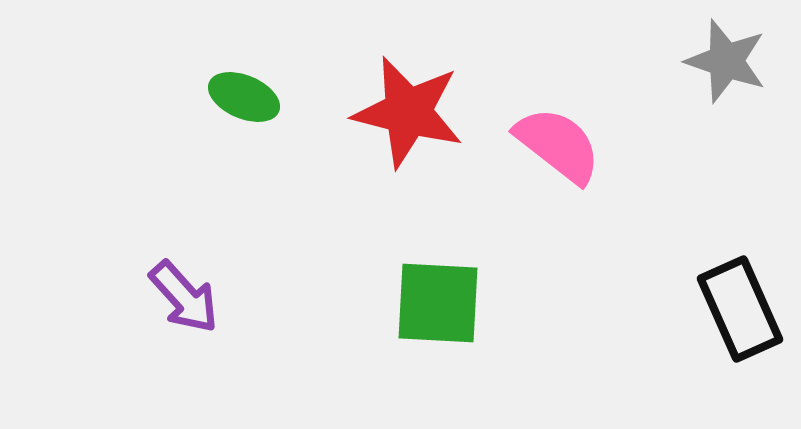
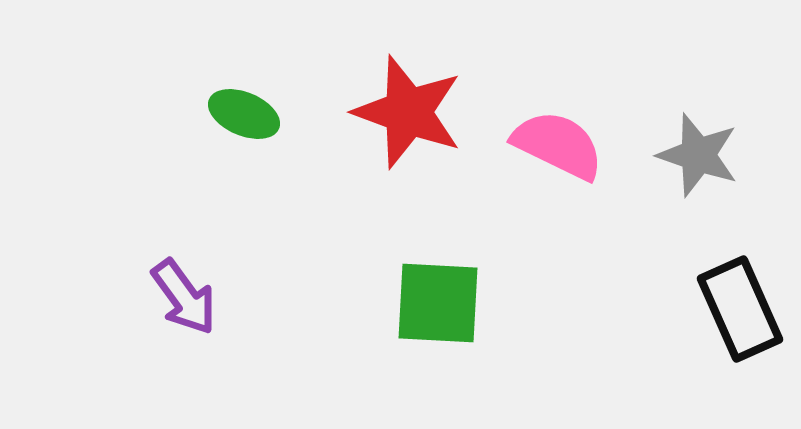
gray star: moved 28 px left, 94 px down
green ellipse: moved 17 px down
red star: rotated 6 degrees clockwise
pink semicircle: rotated 12 degrees counterclockwise
purple arrow: rotated 6 degrees clockwise
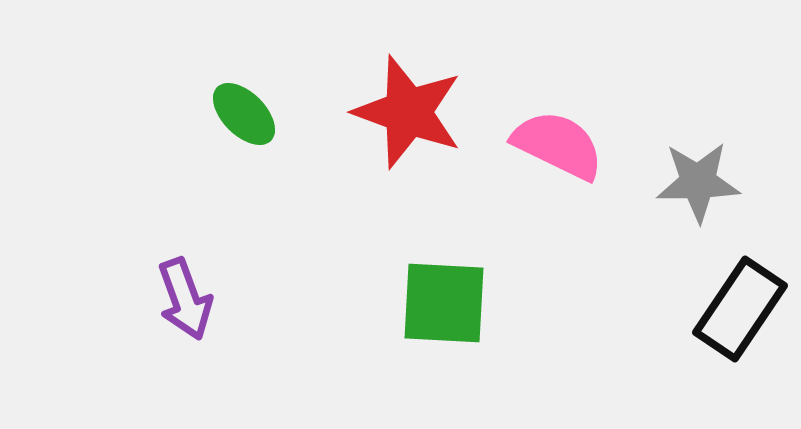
green ellipse: rotated 22 degrees clockwise
gray star: moved 27 px down; rotated 20 degrees counterclockwise
purple arrow: moved 1 px right, 2 px down; rotated 16 degrees clockwise
green square: moved 6 px right
black rectangle: rotated 58 degrees clockwise
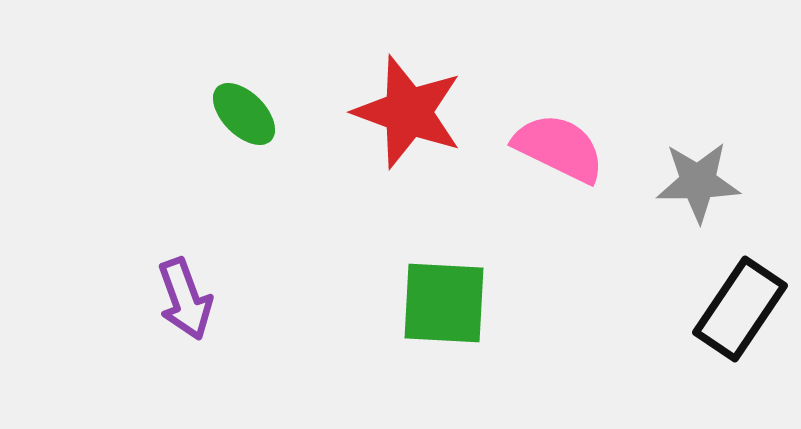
pink semicircle: moved 1 px right, 3 px down
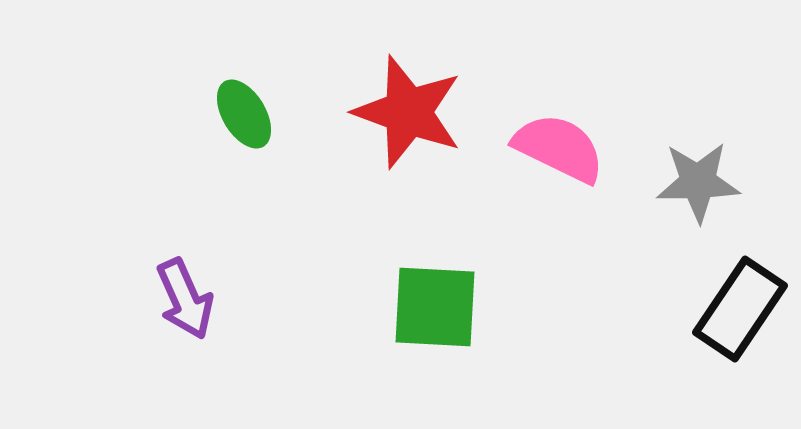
green ellipse: rotated 14 degrees clockwise
purple arrow: rotated 4 degrees counterclockwise
green square: moved 9 px left, 4 px down
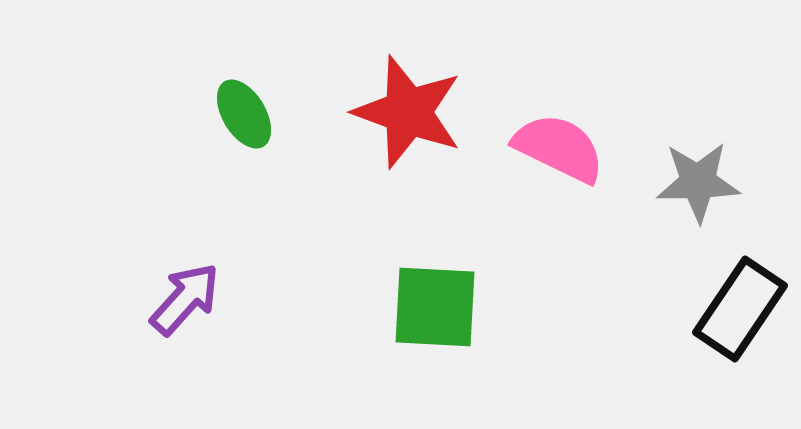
purple arrow: rotated 114 degrees counterclockwise
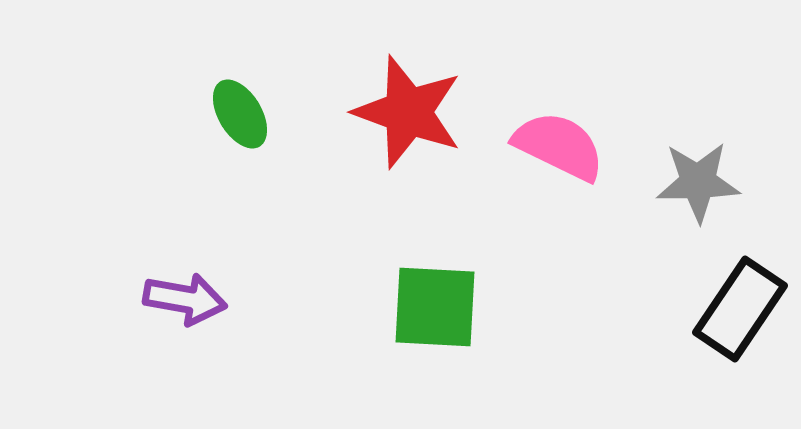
green ellipse: moved 4 px left
pink semicircle: moved 2 px up
purple arrow: rotated 58 degrees clockwise
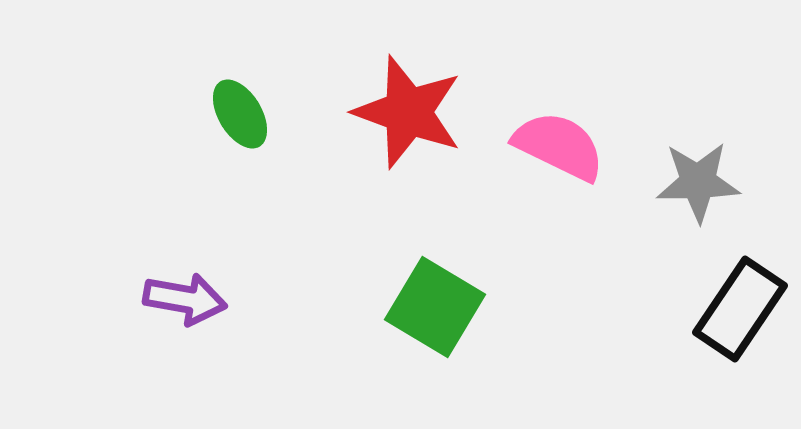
green square: rotated 28 degrees clockwise
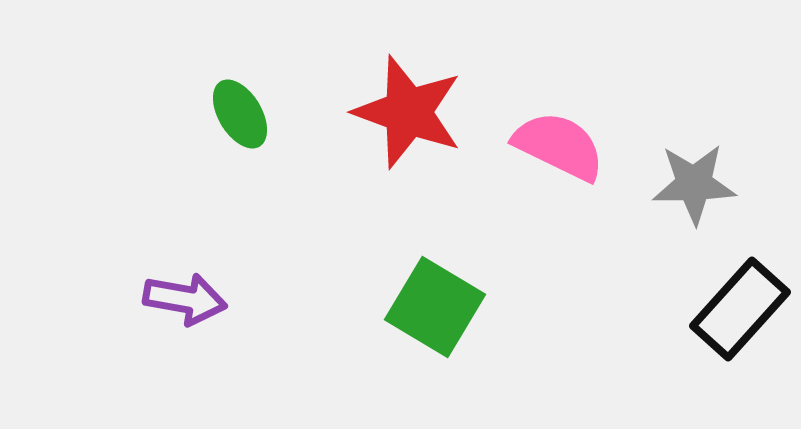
gray star: moved 4 px left, 2 px down
black rectangle: rotated 8 degrees clockwise
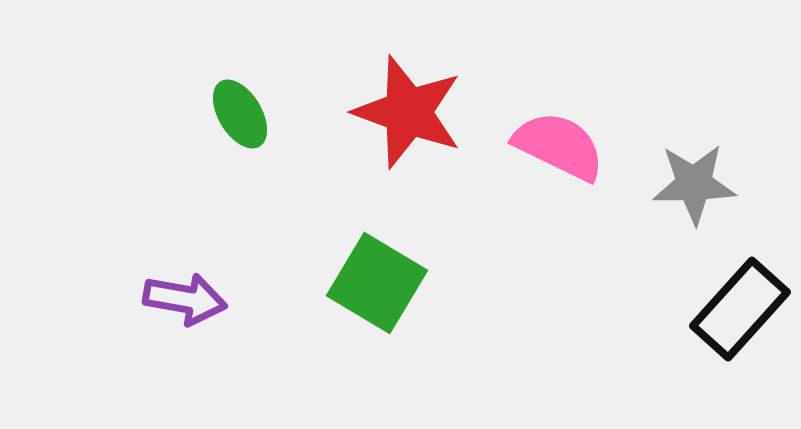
green square: moved 58 px left, 24 px up
